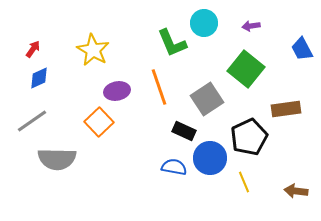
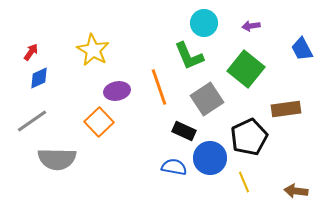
green L-shape: moved 17 px right, 13 px down
red arrow: moved 2 px left, 3 px down
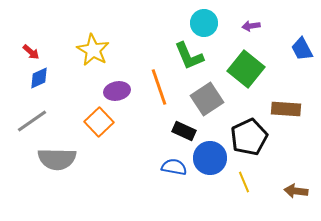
red arrow: rotated 96 degrees clockwise
brown rectangle: rotated 12 degrees clockwise
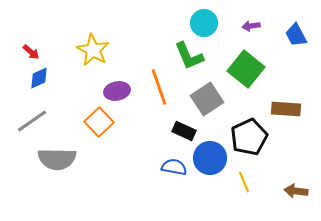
blue trapezoid: moved 6 px left, 14 px up
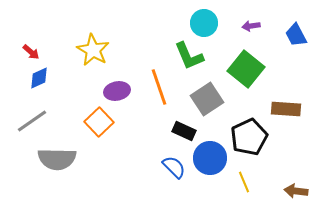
blue semicircle: rotated 35 degrees clockwise
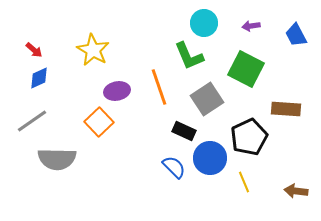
red arrow: moved 3 px right, 2 px up
green square: rotated 12 degrees counterclockwise
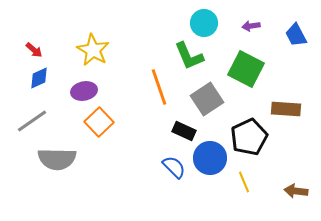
purple ellipse: moved 33 px left
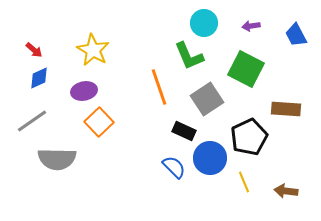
brown arrow: moved 10 px left
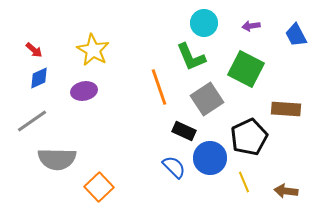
green L-shape: moved 2 px right, 1 px down
orange square: moved 65 px down
